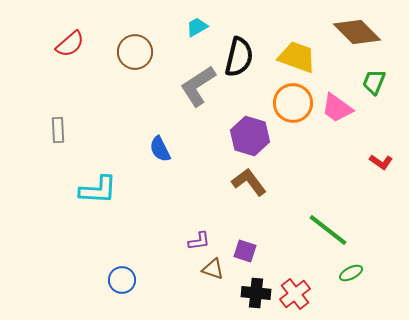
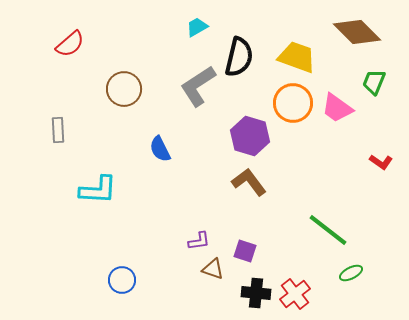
brown circle: moved 11 px left, 37 px down
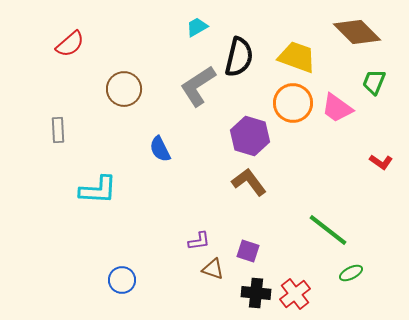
purple square: moved 3 px right
